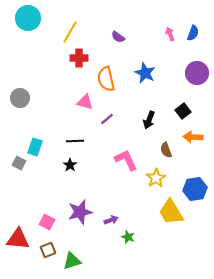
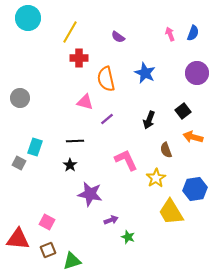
orange arrow: rotated 12 degrees clockwise
purple star: moved 10 px right, 18 px up; rotated 25 degrees clockwise
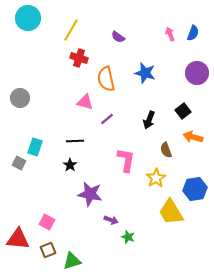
yellow line: moved 1 px right, 2 px up
red cross: rotated 18 degrees clockwise
blue star: rotated 10 degrees counterclockwise
pink L-shape: rotated 35 degrees clockwise
purple arrow: rotated 40 degrees clockwise
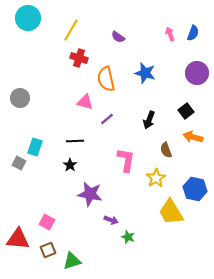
black square: moved 3 px right
blue hexagon: rotated 20 degrees clockwise
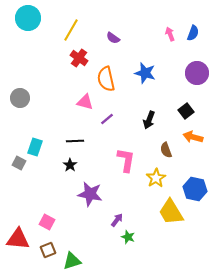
purple semicircle: moved 5 px left, 1 px down
red cross: rotated 18 degrees clockwise
purple arrow: moved 6 px right; rotated 72 degrees counterclockwise
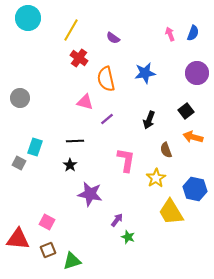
blue star: rotated 25 degrees counterclockwise
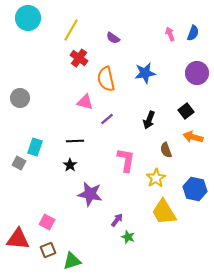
yellow trapezoid: moved 7 px left
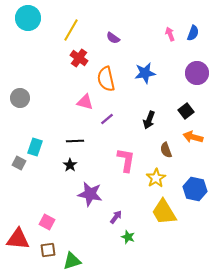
purple arrow: moved 1 px left, 3 px up
brown square: rotated 14 degrees clockwise
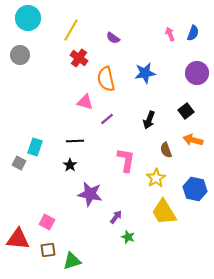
gray circle: moved 43 px up
orange arrow: moved 3 px down
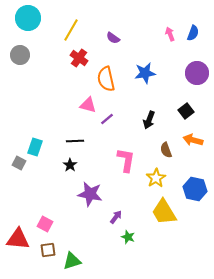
pink triangle: moved 3 px right, 3 px down
pink square: moved 2 px left, 2 px down
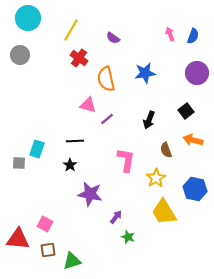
blue semicircle: moved 3 px down
cyan rectangle: moved 2 px right, 2 px down
gray square: rotated 24 degrees counterclockwise
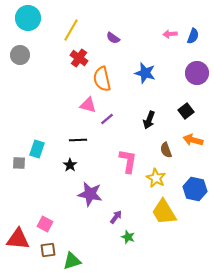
pink arrow: rotated 72 degrees counterclockwise
blue star: rotated 25 degrees clockwise
orange semicircle: moved 4 px left
black line: moved 3 px right, 1 px up
pink L-shape: moved 2 px right, 1 px down
yellow star: rotated 12 degrees counterclockwise
